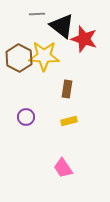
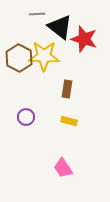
black triangle: moved 2 px left, 1 px down
yellow rectangle: rotated 28 degrees clockwise
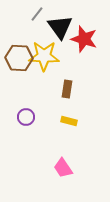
gray line: rotated 49 degrees counterclockwise
black triangle: rotated 16 degrees clockwise
brown hexagon: rotated 24 degrees counterclockwise
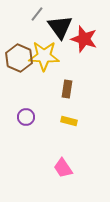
brown hexagon: rotated 20 degrees clockwise
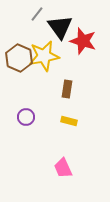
red star: moved 1 px left, 2 px down
yellow star: rotated 12 degrees counterclockwise
pink trapezoid: rotated 10 degrees clockwise
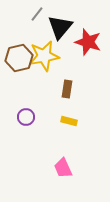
black triangle: rotated 16 degrees clockwise
red star: moved 5 px right, 1 px down
brown hexagon: rotated 24 degrees clockwise
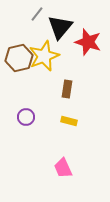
yellow star: rotated 12 degrees counterclockwise
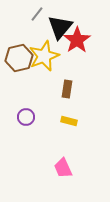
red star: moved 11 px left, 2 px up; rotated 20 degrees clockwise
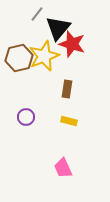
black triangle: moved 2 px left, 1 px down
red star: moved 5 px left, 4 px down; rotated 20 degrees counterclockwise
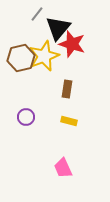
brown hexagon: moved 2 px right
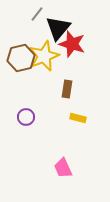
yellow rectangle: moved 9 px right, 3 px up
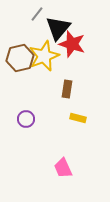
brown hexagon: moved 1 px left
purple circle: moved 2 px down
